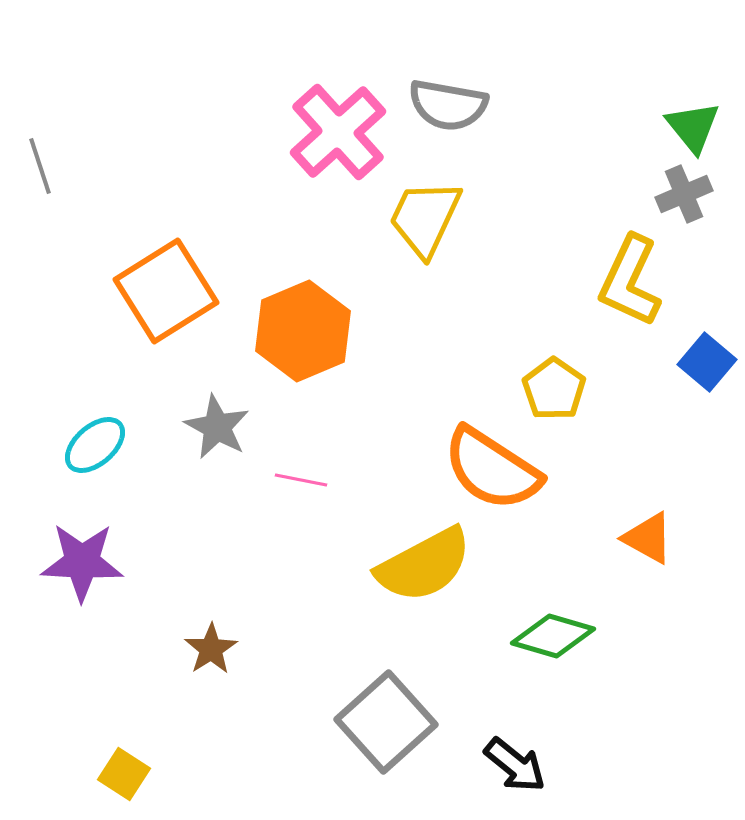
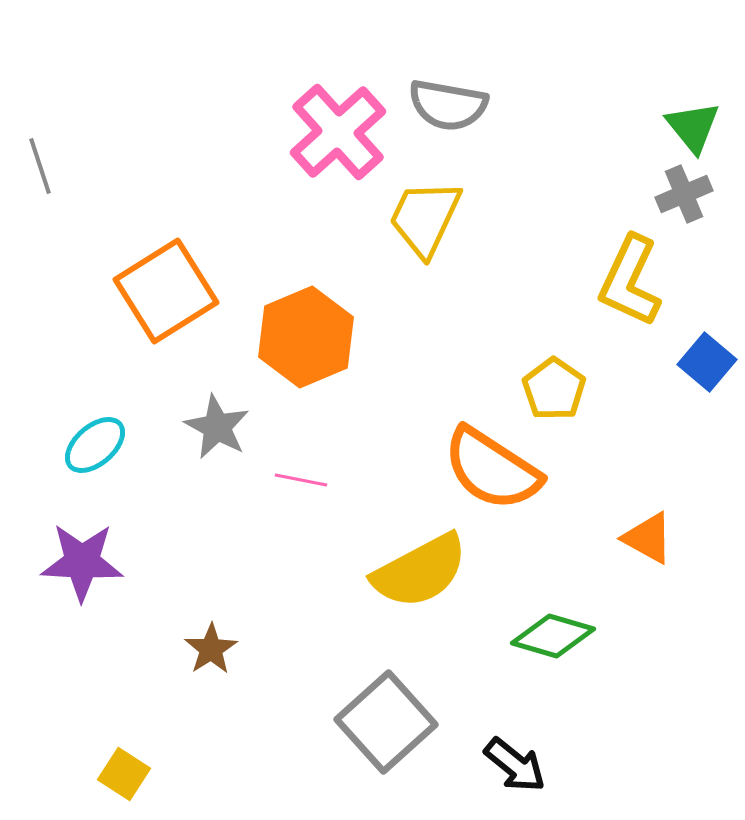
orange hexagon: moved 3 px right, 6 px down
yellow semicircle: moved 4 px left, 6 px down
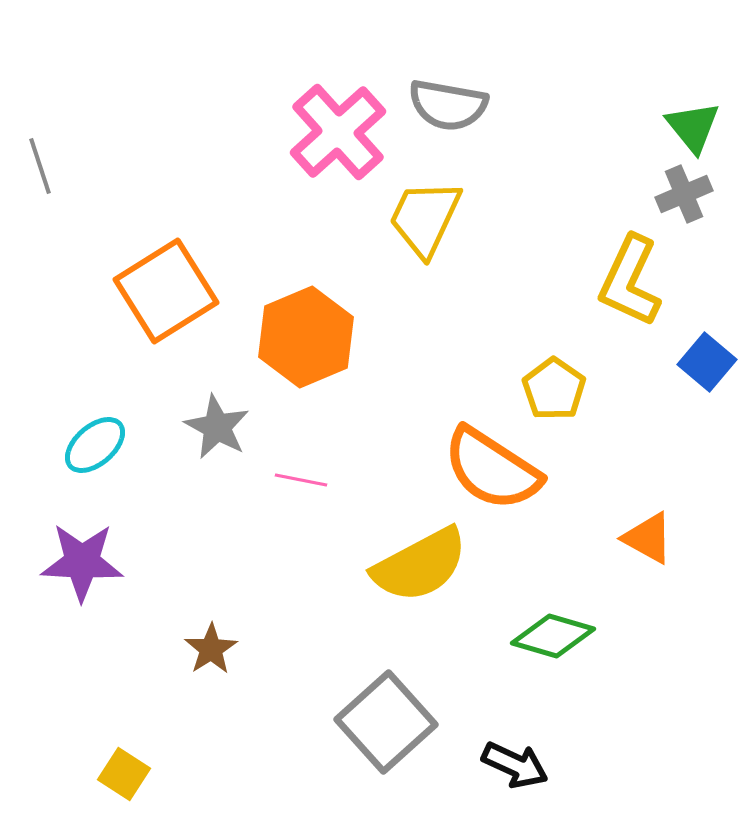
yellow semicircle: moved 6 px up
black arrow: rotated 14 degrees counterclockwise
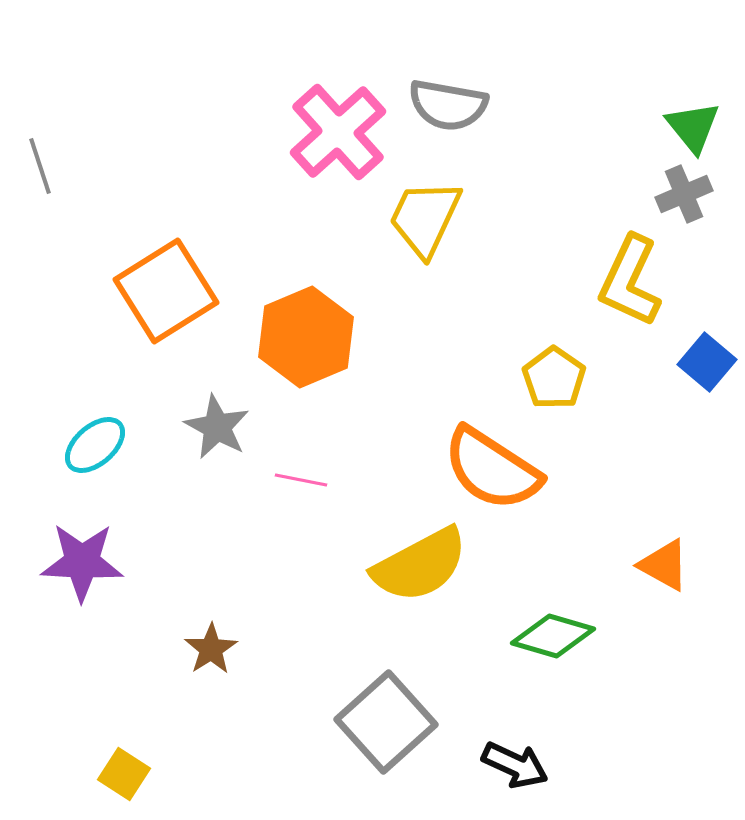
yellow pentagon: moved 11 px up
orange triangle: moved 16 px right, 27 px down
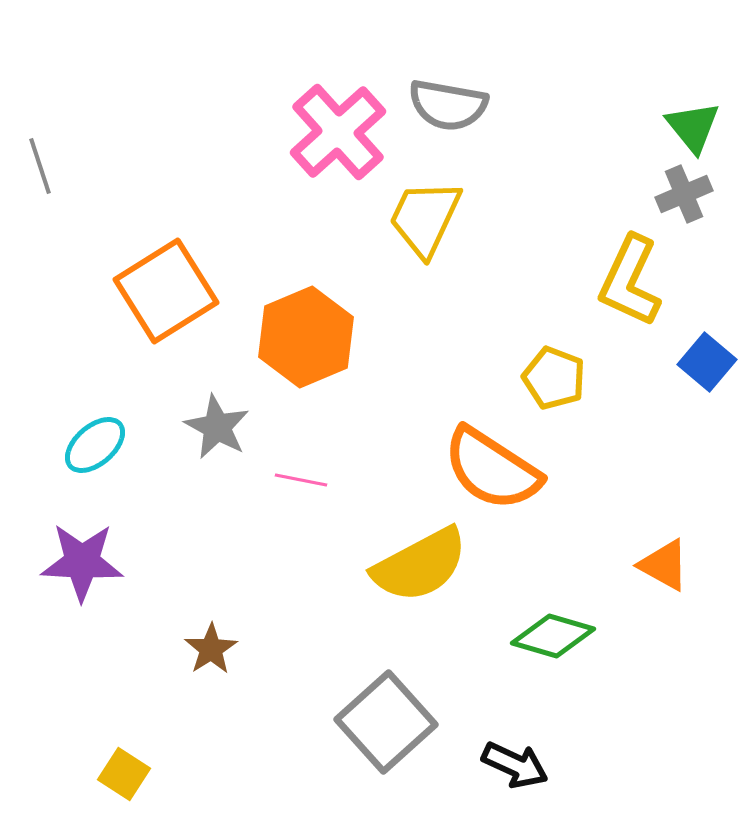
yellow pentagon: rotated 14 degrees counterclockwise
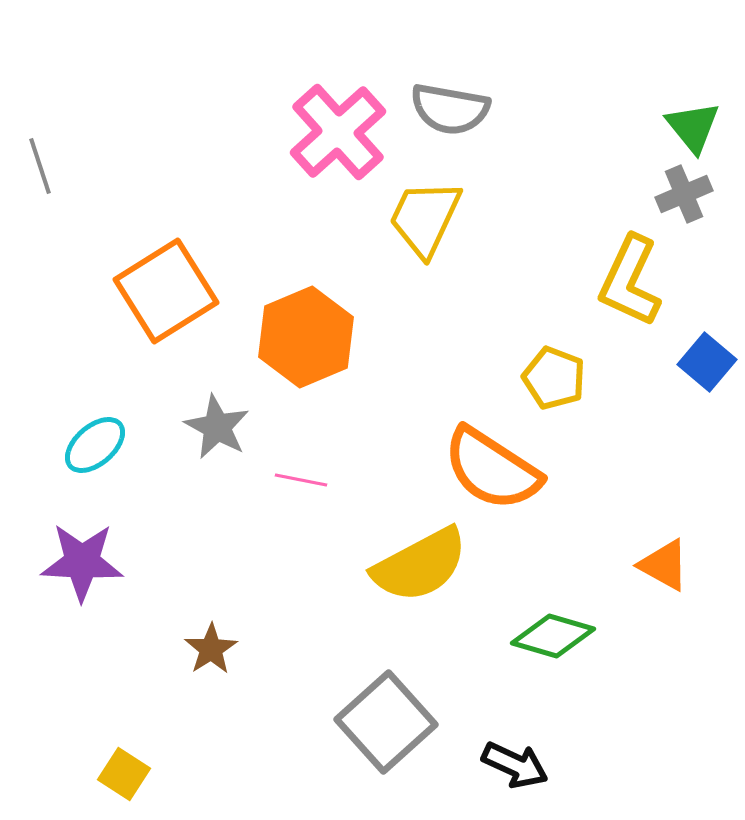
gray semicircle: moved 2 px right, 4 px down
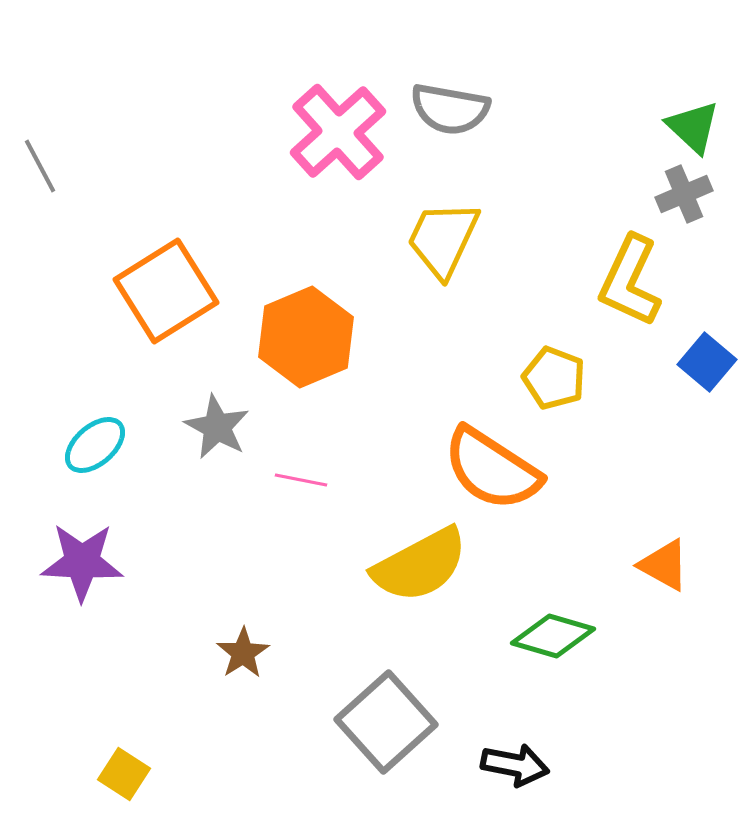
green triangle: rotated 8 degrees counterclockwise
gray line: rotated 10 degrees counterclockwise
yellow trapezoid: moved 18 px right, 21 px down
brown star: moved 32 px right, 4 px down
black arrow: rotated 14 degrees counterclockwise
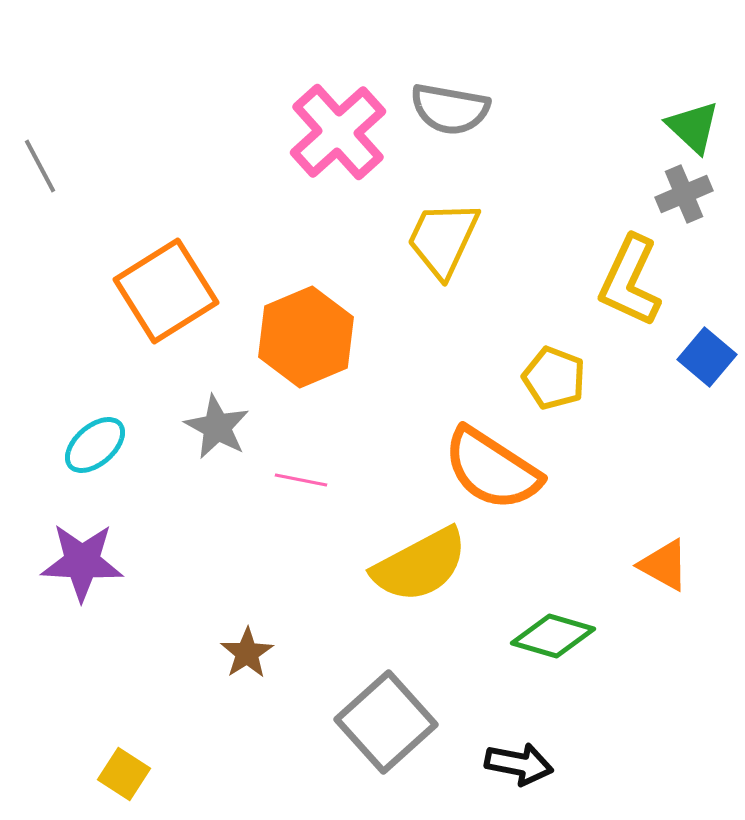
blue square: moved 5 px up
brown star: moved 4 px right
black arrow: moved 4 px right, 1 px up
